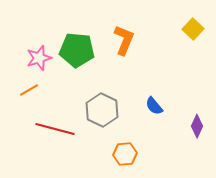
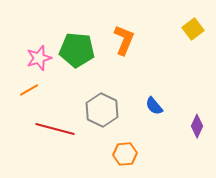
yellow square: rotated 10 degrees clockwise
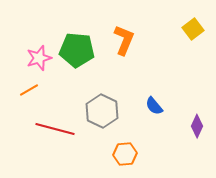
gray hexagon: moved 1 px down
